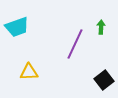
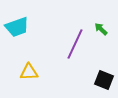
green arrow: moved 2 px down; rotated 48 degrees counterclockwise
black square: rotated 30 degrees counterclockwise
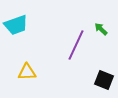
cyan trapezoid: moved 1 px left, 2 px up
purple line: moved 1 px right, 1 px down
yellow triangle: moved 2 px left
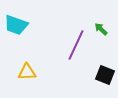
cyan trapezoid: rotated 40 degrees clockwise
black square: moved 1 px right, 5 px up
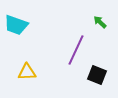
green arrow: moved 1 px left, 7 px up
purple line: moved 5 px down
black square: moved 8 px left
